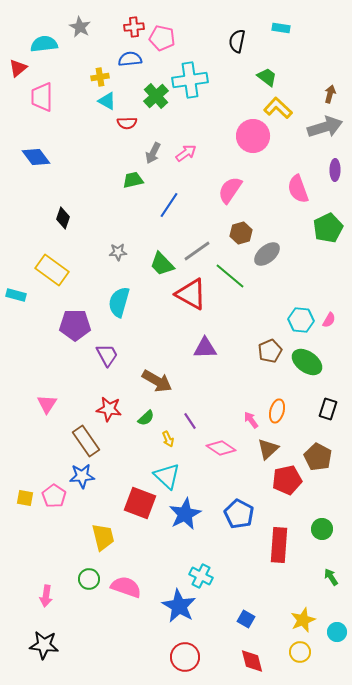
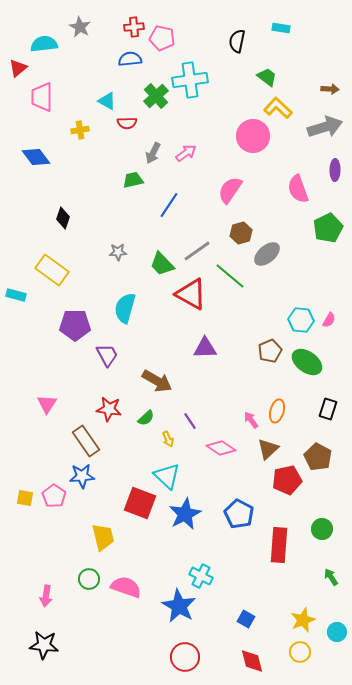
yellow cross at (100, 77): moved 20 px left, 53 px down
brown arrow at (330, 94): moved 5 px up; rotated 78 degrees clockwise
cyan semicircle at (119, 302): moved 6 px right, 6 px down
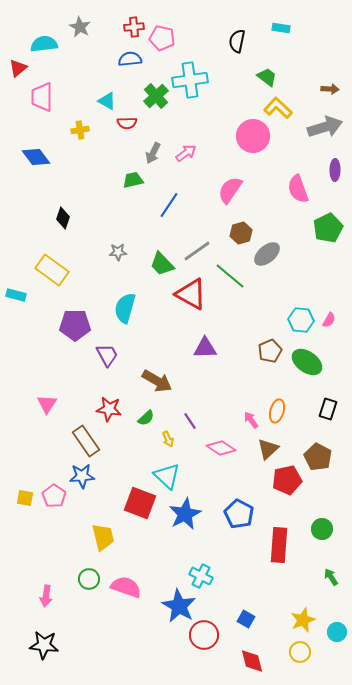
red circle at (185, 657): moved 19 px right, 22 px up
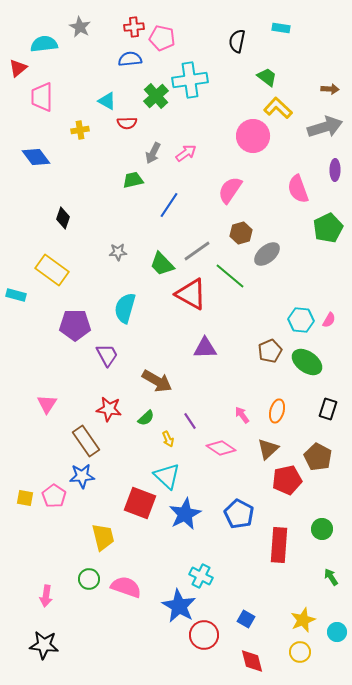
pink arrow at (251, 420): moved 9 px left, 5 px up
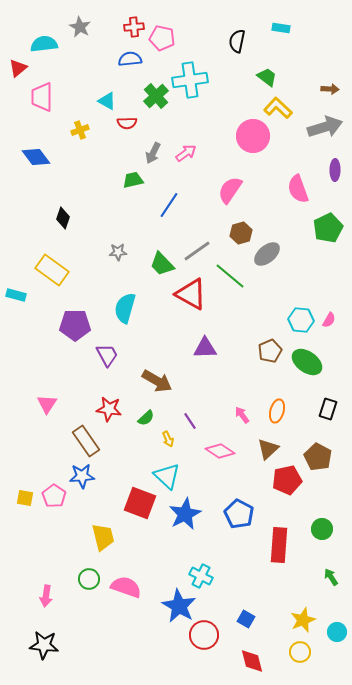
yellow cross at (80, 130): rotated 12 degrees counterclockwise
pink diamond at (221, 448): moved 1 px left, 3 px down
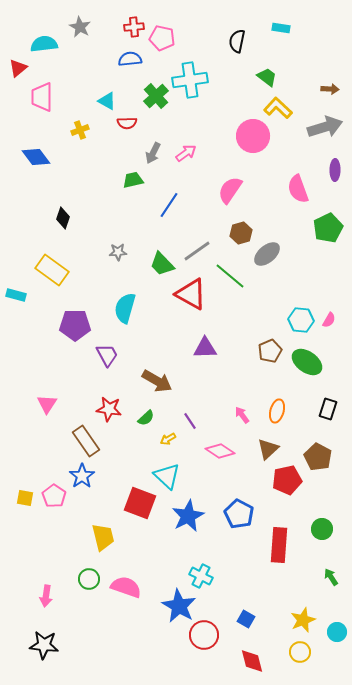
yellow arrow at (168, 439): rotated 84 degrees clockwise
blue star at (82, 476): rotated 30 degrees counterclockwise
blue star at (185, 514): moved 3 px right, 2 px down
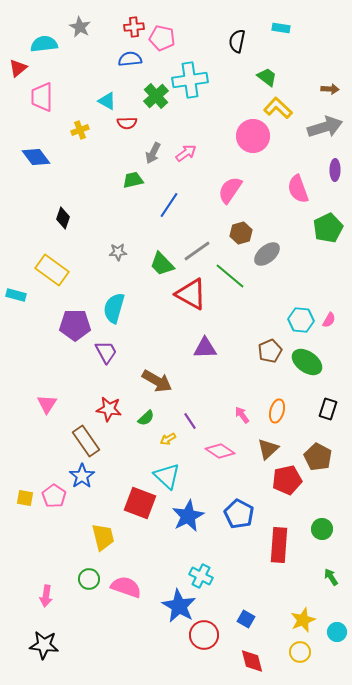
cyan semicircle at (125, 308): moved 11 px left
purple trapezoid at (107, 355): moved 1 px left, 3 px up
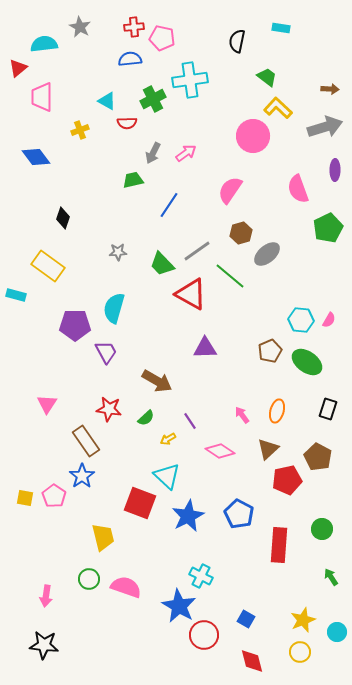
green cross at (156, 96): moved 3 px left, 3 px down; rotated 15 degrees clockwise
yellow rectangle at (52, 270): moved 4 px left, 4 px up
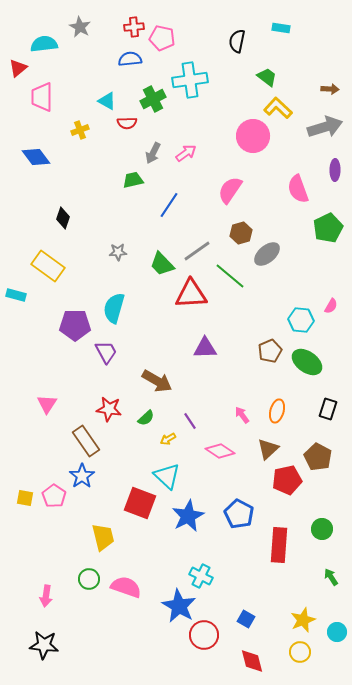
red triangle at (191, 294): rotated 32 degrees counterclockwise
pink semicircle at (329, 320): moved 2 px right, 14 px up
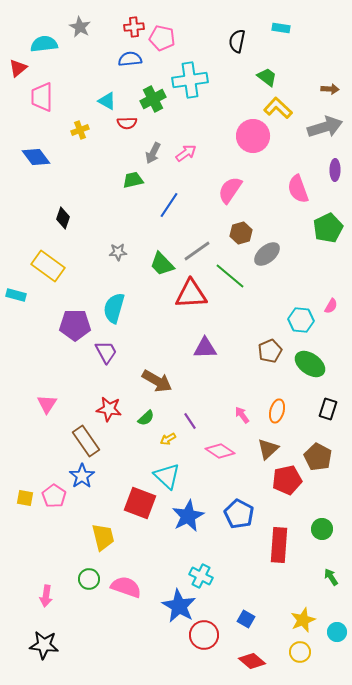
green ellipse at (307, 362): moved 3 px right, 2 px down
red diamond at (252, 661): rotated 36 degrees counterclockwise
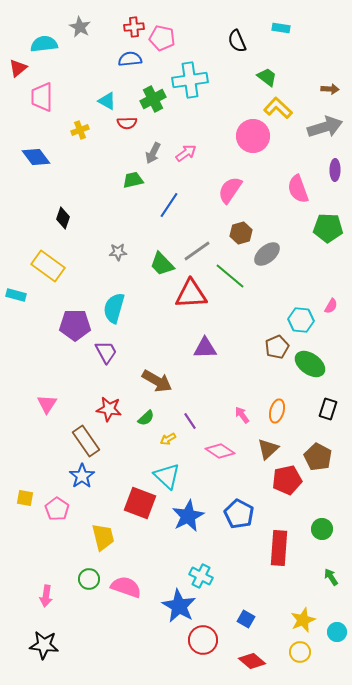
black semicircle at (237, 41): rotated 35 degrees counterclockwise
green pentagon at (328, 228): rotated 28 degrees clockwise
brown pentagon at (270, 351): moved 7 px right, 4 px up
pink pentagon at (54, 496): moved 3 px right, 13 px down
red rectangle at (279, 545): moved 3 px down
red circle at (204, 635): moved 1 px left, 5 px down
